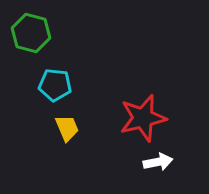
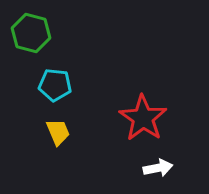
red star: rotated 24 degrees counterclockwise
yellow trapezoid: moved 9 px left, 4 px down
white arrow: moved 6 px down
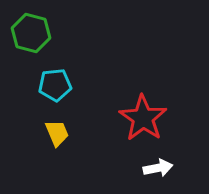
cyan pentagon: rotated 12 degrees counterclockwise
yellow trapezoid: moved 1 px left, 1 px down
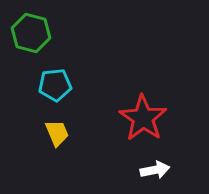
white arrow: moved 3 px left, 2 px down
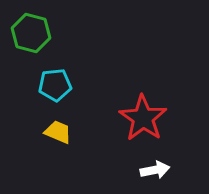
yellow trapezoid: moved 1 px right, 1 px up; rotated 44 degrees counterclockwise
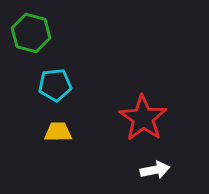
yellow trapezoid: rotated 24 degrees counterclockwise
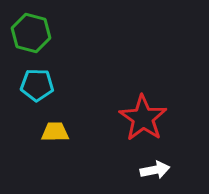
cyan pentagon: moved 18 px left; rotated 8 degrees clockwise
yellow trapezoid: moved 3 px left
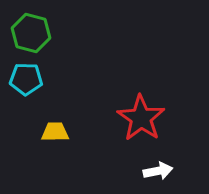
cyan pentagon: moved 11 px left, 6 px up
red star: moved 2 px left
white arrow: moved 3 px right, 1 px down
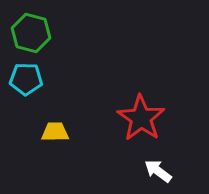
white arrow: rotated 132 degrees counterclockwise
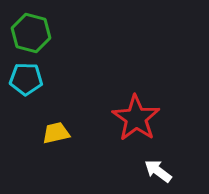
red star: moved 5 px left
yellow trapezoid: moved 1 px right, 1 px down; rotated 12 degrees counterclockwise
